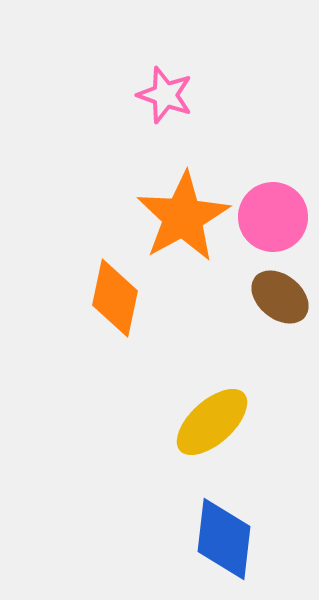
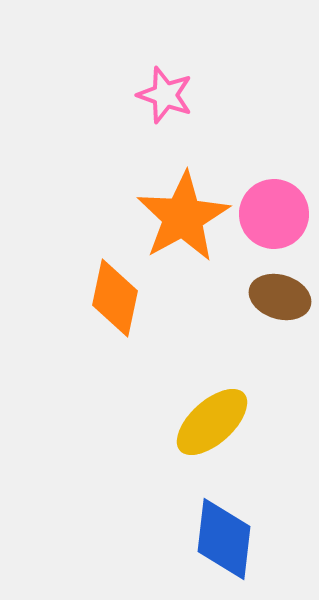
pink circle: moved 1 px right, 3 px up
brown ellipse: rotated 22 degrees counterclockwise
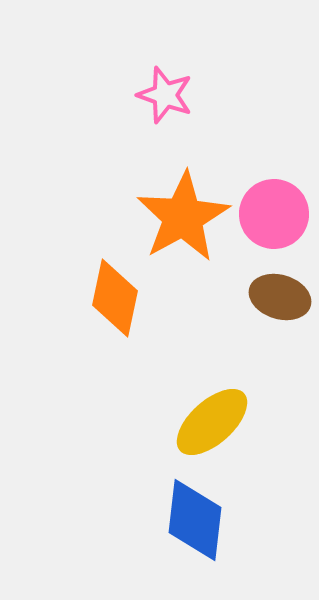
blue diamond: moved 29 px left, 19 px up
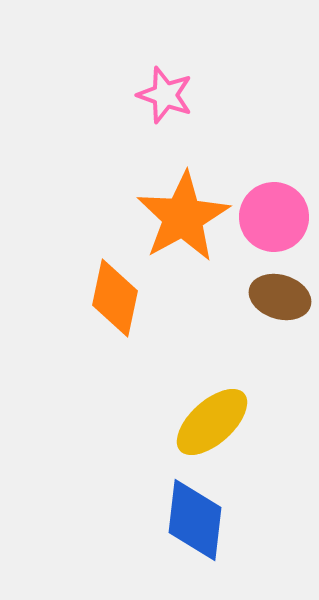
pink circle: moved 3 px down
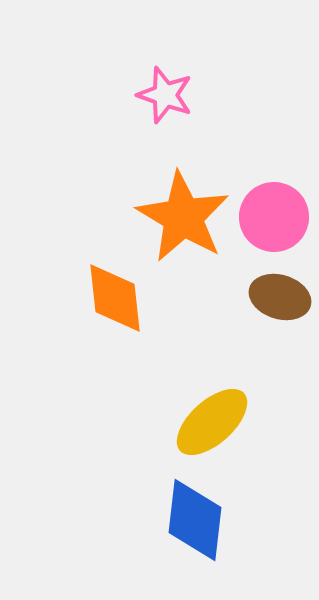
orange star: rotated 12 degrees counterclockwise
orange diamond: rotated 18 degrees counterclockwise
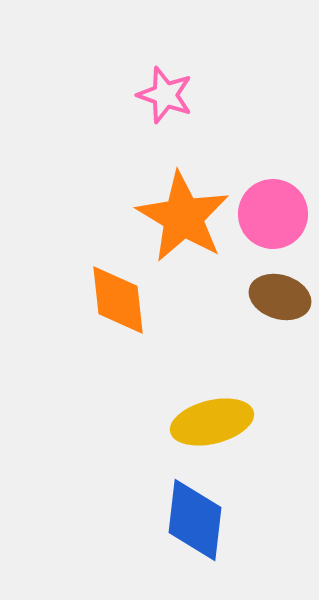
pink circle: moved 1 px left, 3 px up
orange diamond: moved 3 px right, 2 px down
yellow ellipse: rotated 28 degrees clockwise
